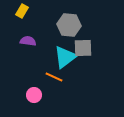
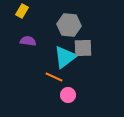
pink circle: moved 34 px right
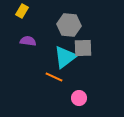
pink circle: moved 11 px right, 3 px down
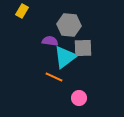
purple semicircle: moved 22 px right
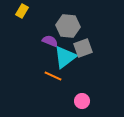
gray hexagon: moved 1 px left, 1 px down
purple semicircle: rotated 14 degrees clockwise
gray square: rotated 18 degrees counterclockwise
orange line: moved 1 px left, 1 px up
pink circle: moved 3 px right, 3 px down
